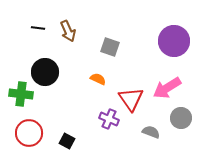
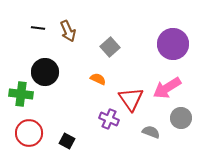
purple circle: moved 1 px left, 3 px down
gray square: rotated 30 degrees clockwise
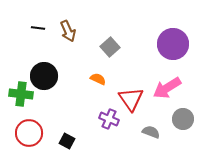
black circle: moved 1 px left, 4 px down
gray circle: moved 2 px right, 1 px down
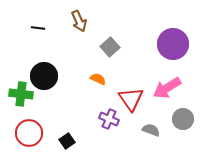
brown arrow: moved 11 px right, 10 px up
gray semicircle: moved 2 px up
black square: rotated 28 degrees clockwise
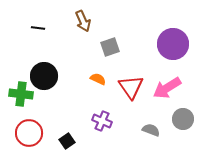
brown arrow: moved 4 px right
gray square: rotated 24 degrees clockwise
red triangle: moved 12 px up
purple cross: moved 7 px left, 2 px down
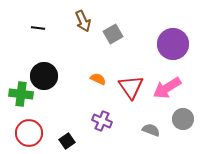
gray square: moved 3 px right, 13 px up; rotated 12 degrees counterclockwise
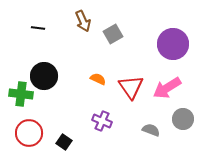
black square: moved 3 px left, 1 px down; rotated 21 degrees counterclockwise
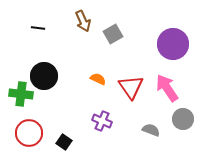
pink arrow: rotated 88 degrees clockwise
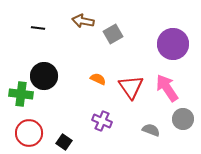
brown arrow: rotated 125 degrees clockwise
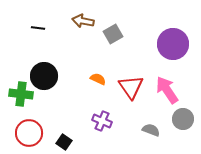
pink arrow: moved 2 px down
